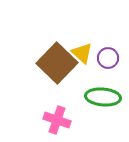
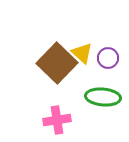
pink cross: rotated 28 degrees counterclockwise
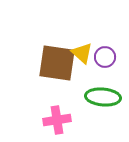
purple circle: moved 3 px left, 1 px up
brown square: rotated 36 degrees counterclockwise
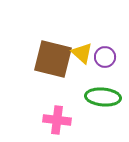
brown square: moved 4 px left, 4 px up; rotated 6 degrees clockwise
pink cross: rotated 16 degrees clockwise
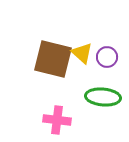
purple circle: moved 2 px right
